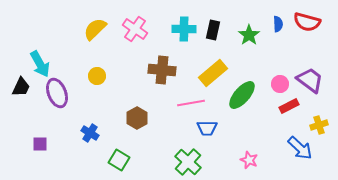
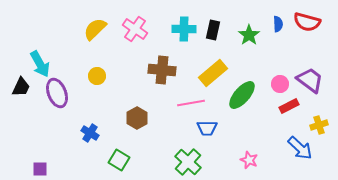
purple square: moved 25 px down
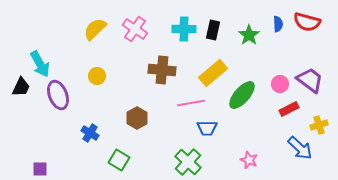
purple ellipse: moved 1 px right, 2 px down
red rectangle: moved 3 px down
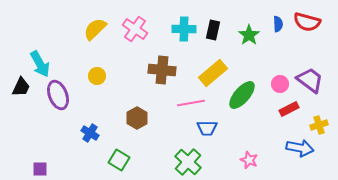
blue arrow: rotated 32 degrees counterclockwise
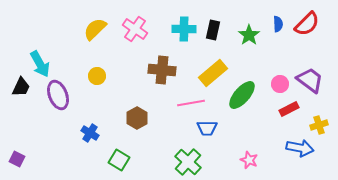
red semicircle: moved 2 px down; rotated 60 degrees counterclockwise
purple square: moved 23 px left, 10 px up; rotated 28 degrees clockwise
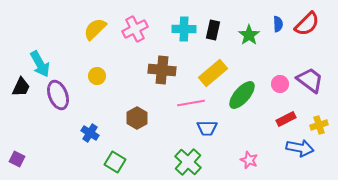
pink cross: rotated 30 degrees clockwise
red rectangle: moved 3 px left, 10 px down
green square: moved 4 px left, 2 px down
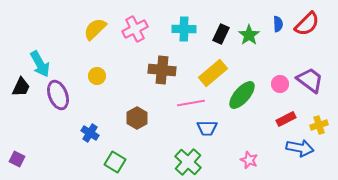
black rectangle: moved 8 px right, 4 px down; rotated 12 degrees clockwise
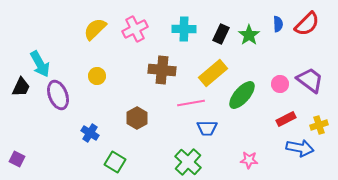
pink star: rotated 18 degrees counterclockwise
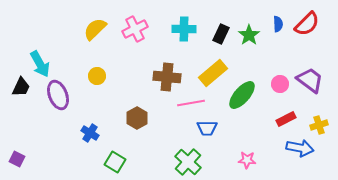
brown cross: moved 5 px right, 7 px down
pink star: moved 2 px left
